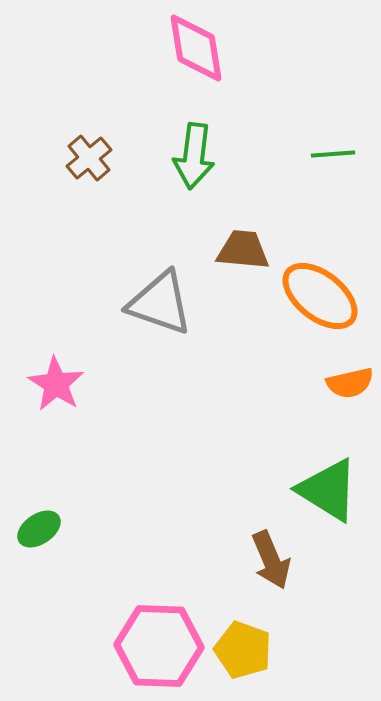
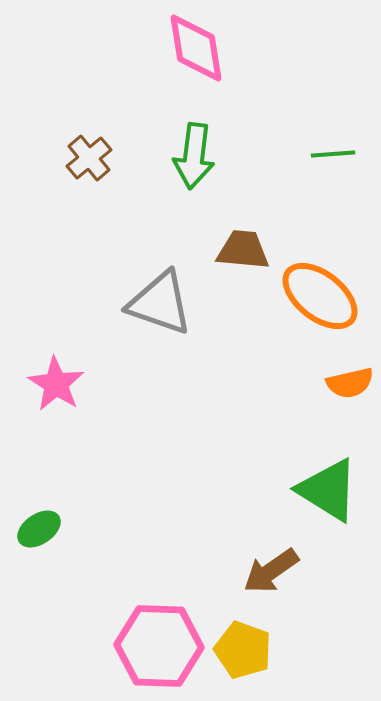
brown arrow: moved 11 px down; rotated 78 degrees clockwise
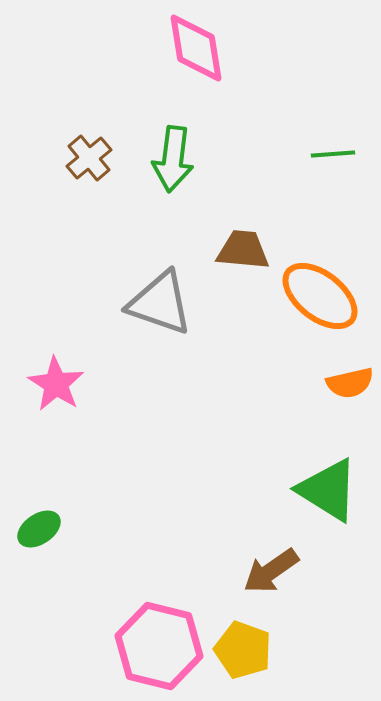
green arrow: moved 21 px left, 3 px down
pink hexagon: rotated 12 degrees clockwise
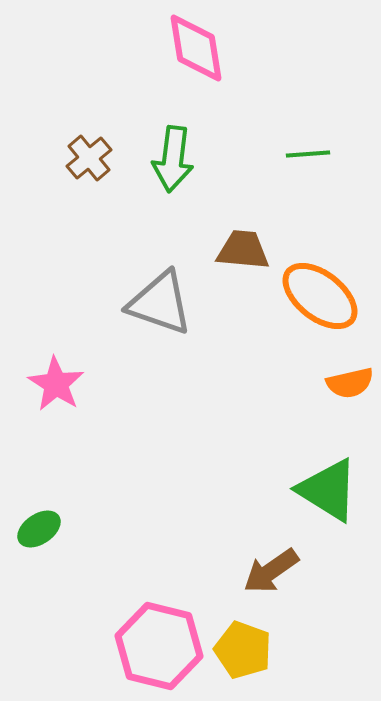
green line: moved 25 px left
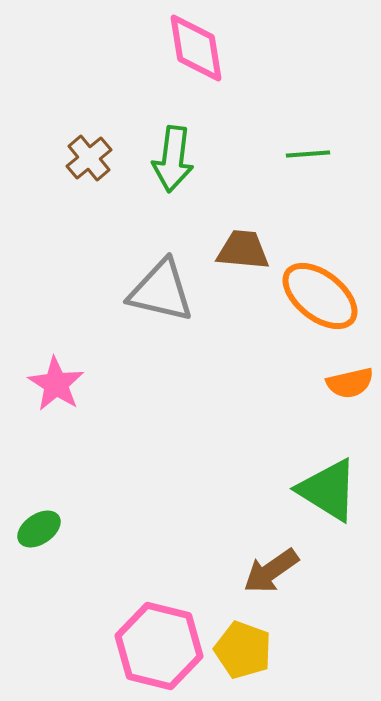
gray triangle: moved 1 px right, 12 px up; rotated 6 degrees counterclockwise
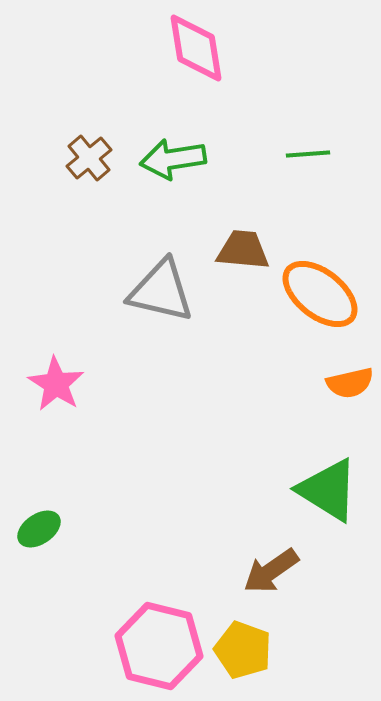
green arrow: rotated 74 degrees clockwise
orange ellipse: moved 2 px up
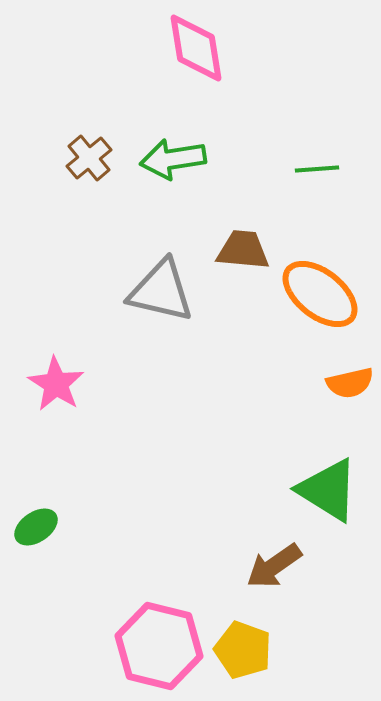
green line: moved 9 px right, 15 px down
green ellipse: moved 3 px left, 2 px up
brown arrow: moved 3 px right, 5 px up
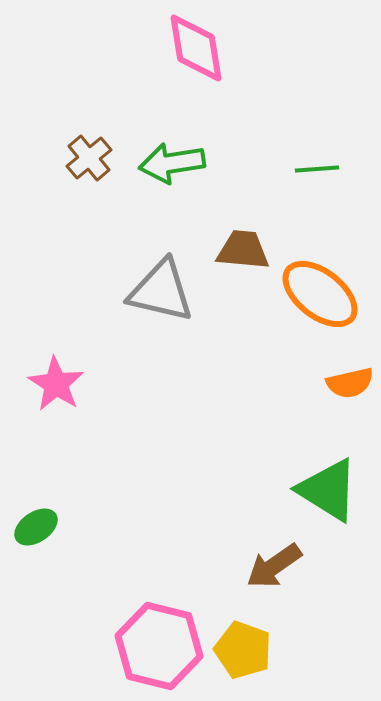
green arrow: moved 1 px left, 4 px down
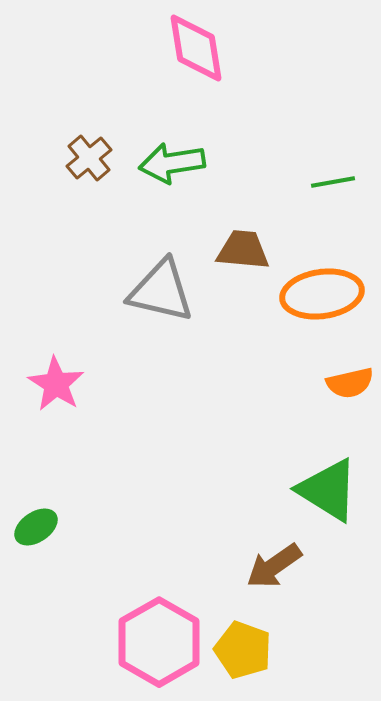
green line: moved 16 px right, 13 px down; rotated 6 degrees counterclockwise
orange ellipse: moved 2 px right; rotated 46 degrees counterclockwise
pink hexagon: moved 4 px up; rotated 16 degrees clockwise
